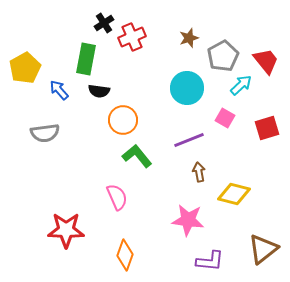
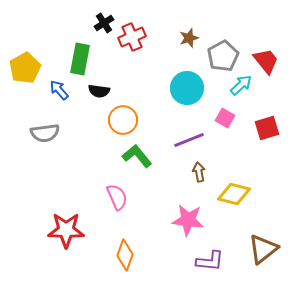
green rectangle: moved 6 px left
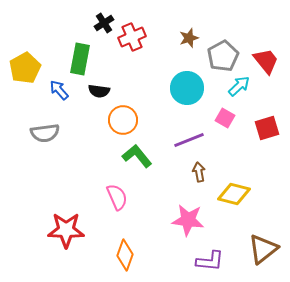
cyan arrow: moved 2 px left, 1 px down
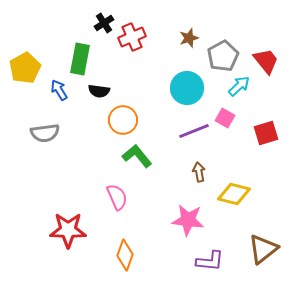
blue arrow: rotated 10 degrees clockwise
red square: moved 1 px left, 5 px down
purple line: moved 5 px right, 9 px up
red star: moved 2 px right
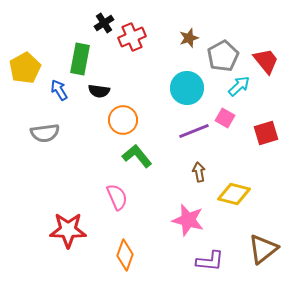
pink star: rotated 8 degrees clockwise
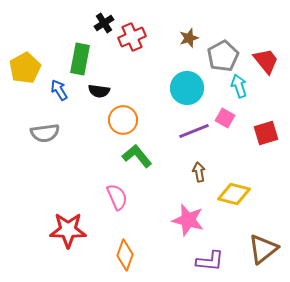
cyan arrow: rotated 65 degrees counterclockwise
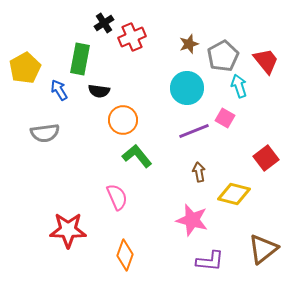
brown star: moved 6 px down
red square: moved 25 px down; rotated 20 degrees counterclockwise
pink star: moved 4 px right
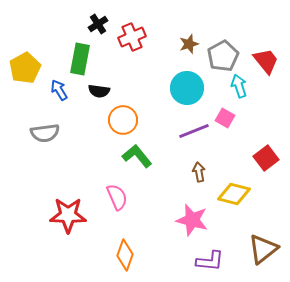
black cross: moved 6 px left, 1 px down
red star: moved 15 px up
